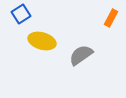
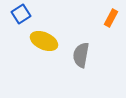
yellow ellipse: moved 2 px right; rotated 8 degrees clockwise
gray semicircle: rotated 45 degrees counterclockwise
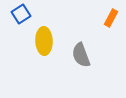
yellow ellipse: rotated 64 degrees clockwise
gray semicircle: rotated 30 degrees counterclockwise
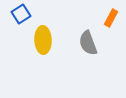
yellow ellipse: moved 1 px left, 1 px up
gray semicircle: moved 7 px right, 12 px up
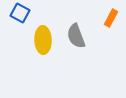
blue square: moved 1 px left, 1 px up; rotated 30 degrees counterclockwise
gray semicircle: moved 12 px left, 7 px up
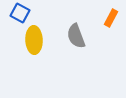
yellow ellipse: moved 9 px left
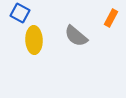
gray semicircle: rotated 30 degrees counterclockwise
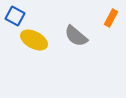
blue square: moved 5 px left, 3 px down
yellow ellipse: rotated 60 degrees counterclockwise
